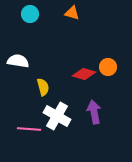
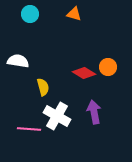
orange triangle: moved 2 px right, 1 px down
red diamond: moved 1 px up; rotated 15 degrees clockwise
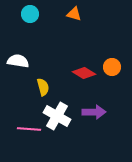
orange circle: moved 4 px right
purple arrow: rotated 100 degrees clockwise
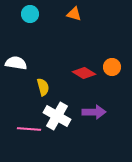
white semicircle: moved 2 px left, 2 px down
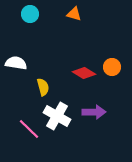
pink line: rotated 40 degrees clockwise
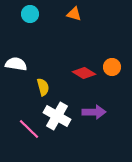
white semicircle: moved 1 px down
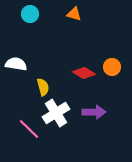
white cross: moved 1 px left, 3 px up; rotated 28 degrees clockwise
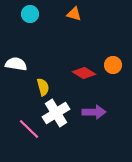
orange circle: moved 1 px right, 2 px up
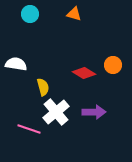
white cross: moved 1 px up; rotated 8 degrees counterclockwise
pink line: rotated 25 degrees counterclockwise
